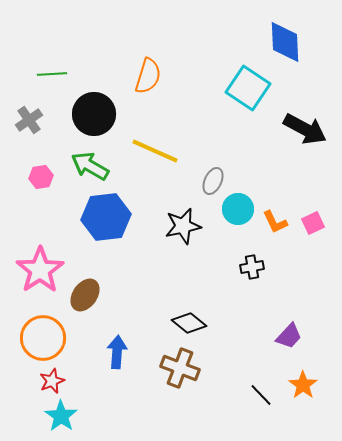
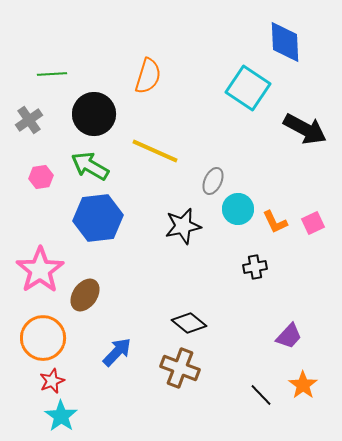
blue hexagon: moved 8 px left, 1 px down
black cross: moved 3 px right
blue arrow: rotated 40 degrees clockwise
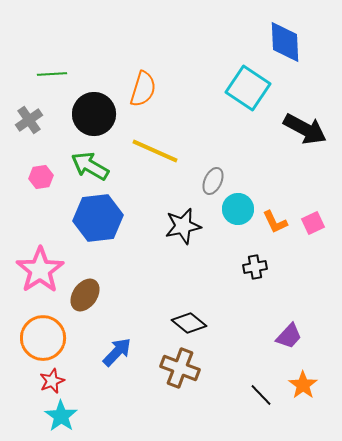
orange semicircle: moved 5 px left, 13 px down
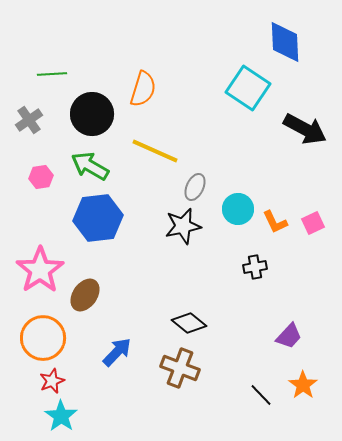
black circle: moved 2 px left
gray ellipse: moved 18 px left, 6 px down
